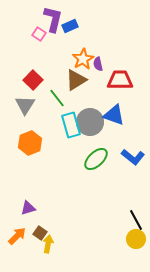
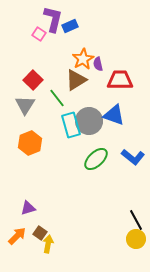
gray circle: moved 1 px left, 1 px up
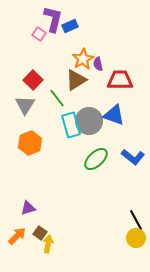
yellow circle: moved 1 px up
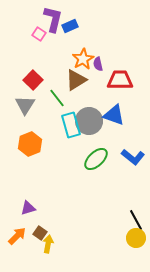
orange hexagon: moved 1 px down
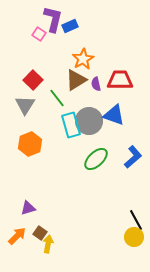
purple semicircle: moved 2 px left, 20 px down
blue L-shape: rotated 80 degrees counterclockwise
yellow circle: moved 2 px left, 1 px up
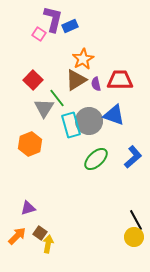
gray triangle: moved 19 px right, 3 px down
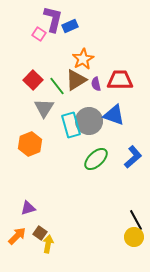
green line: moved 12 px up
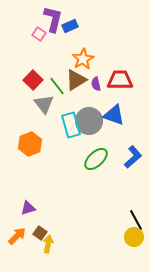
gray triangle: moved 4 px up; rotated 10 degrees counterclockwise
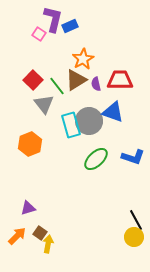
blue triangle: moved 1 px left, 3 px up
blue L-shape: rotated 60 degrees clockwise
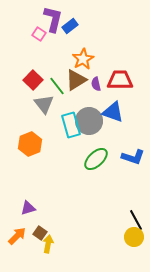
blue rectangle: rotated 14 degrees counterclockwise
